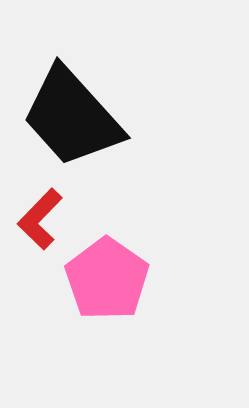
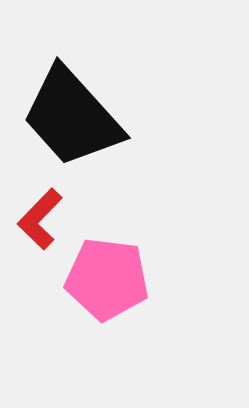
pink pentagon: rotated 28 degrees counterclockwise
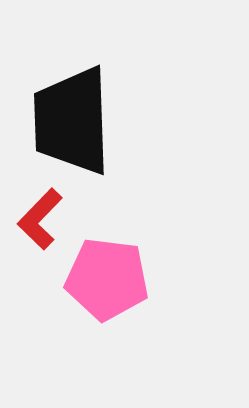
black trapezoid: moved 4 px down; rotated 40 degrees clockwise
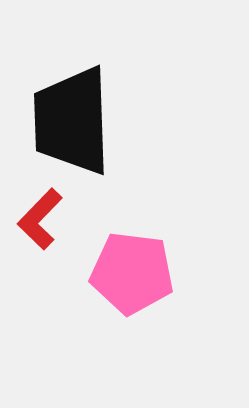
pink pentagon: moved 25 px right, 6 px up
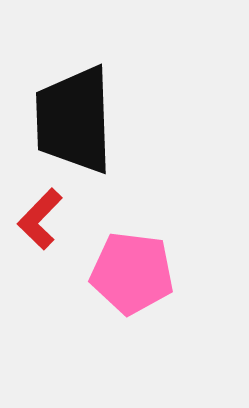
black trapezoid: moved 2 px right, 1 px up
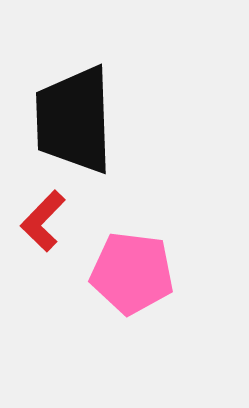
red L-shape: moved 3 px right, 2 px down
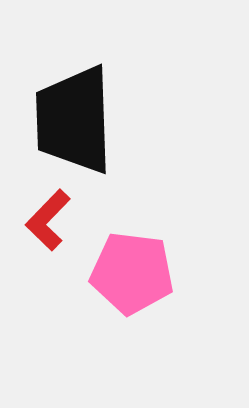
red L-shape: moved 5 px right, 1 px up
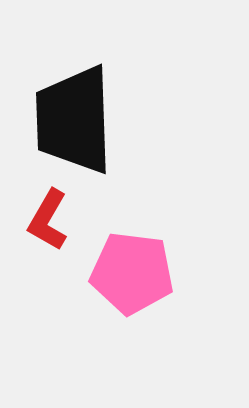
red L-shape: rotated 14 degrees counterclockwise
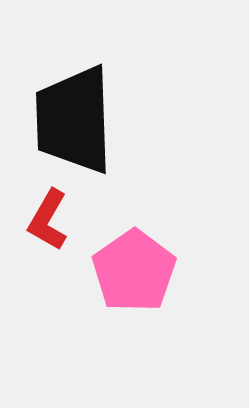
pink pentagon: moved 2 px right, 2 px up; rotated 30 degrees clockwise
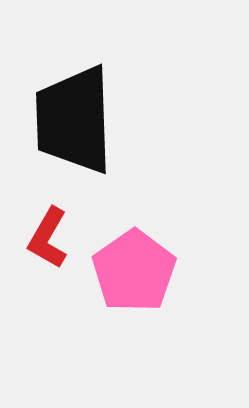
red L-shape: moved 18 px down
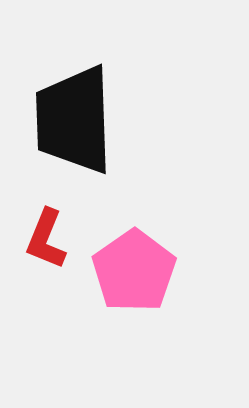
red L-shape: moved 2 px left, 1 px down; rotated 8 degrees counterclockwise
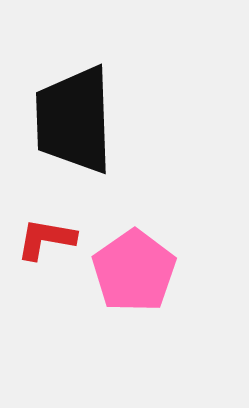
red L-shape: rotated 78 degrees clockwise
